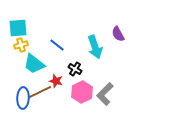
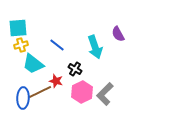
cyan trapezoid: moved 1 px left
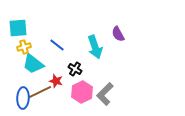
yellow cross: moved 3 px right, 2 px down
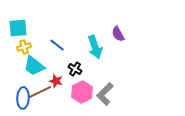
cyan trapezoid: moved 1 px right, 2 px down
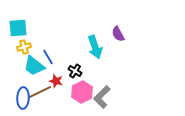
blue line: moved 9 px left, 12 px down; rotated 21 degrees clockwise
black cross: moved 2 px down
gray L-shape: moved 3 px left, 3 px down
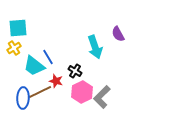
yellow cross: moved 10 px left, 1 px down; rotated 16 degrees counterclockwise
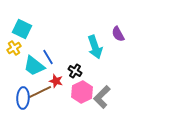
cyan square: moved 4 px right, 1 px down; rotated 30 degrees clockwise
